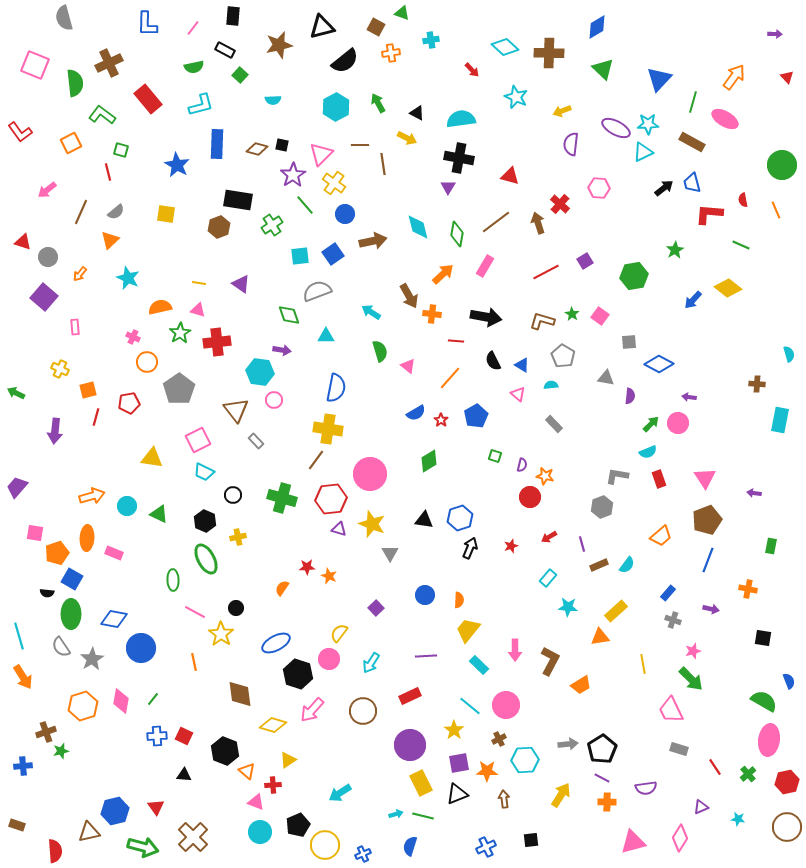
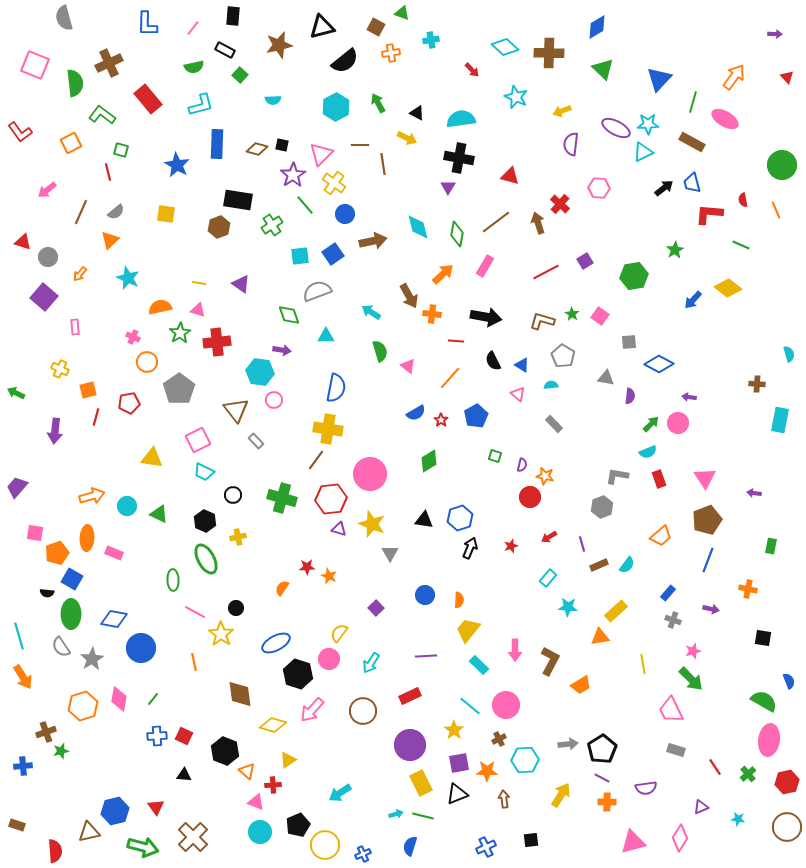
pink diamond at (121, 701): moved 2 px left, 2 px up
gray rectangle at (679, 749): moved 3 px left, 1 px down
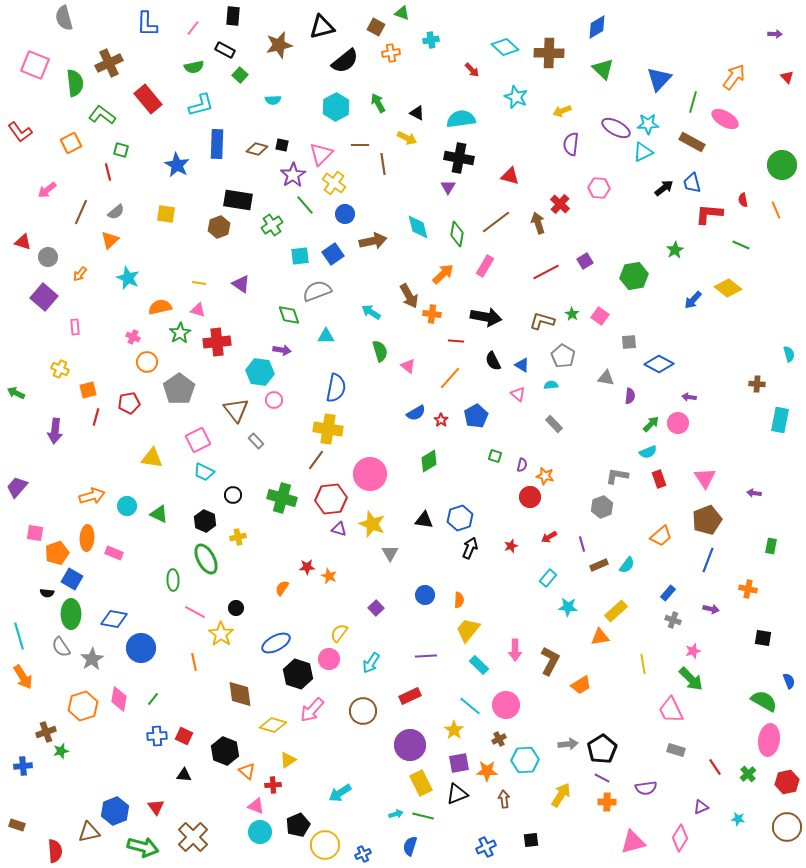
pink triangle at (256, 802): moved 4 px down
blue hexagon at (115, 811): rotated 8 degrees counterclockwise
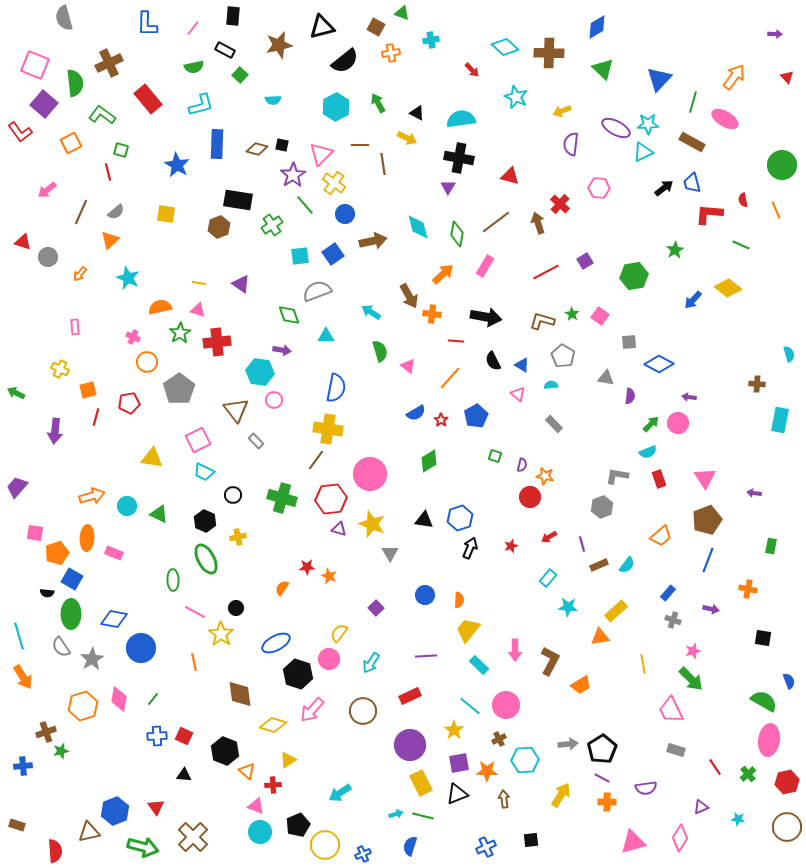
purple square at (44, 297): moved 193 px up
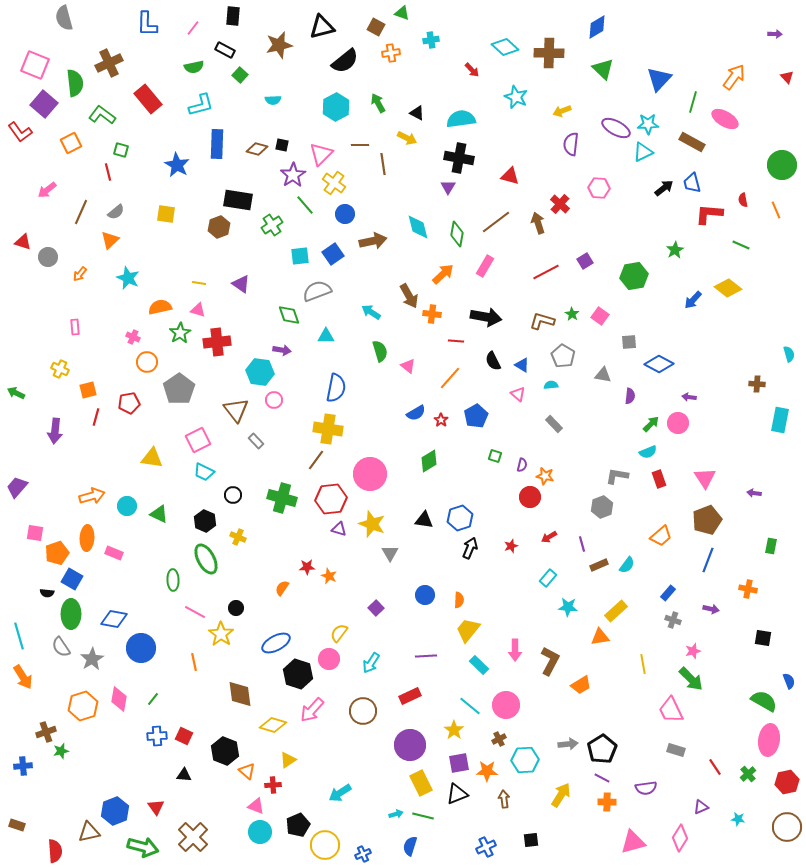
gray triangle at (606, 378): moved 3 px left, 3 px up
yellow cross at (238, 537): rotated 35 degrees clockwise
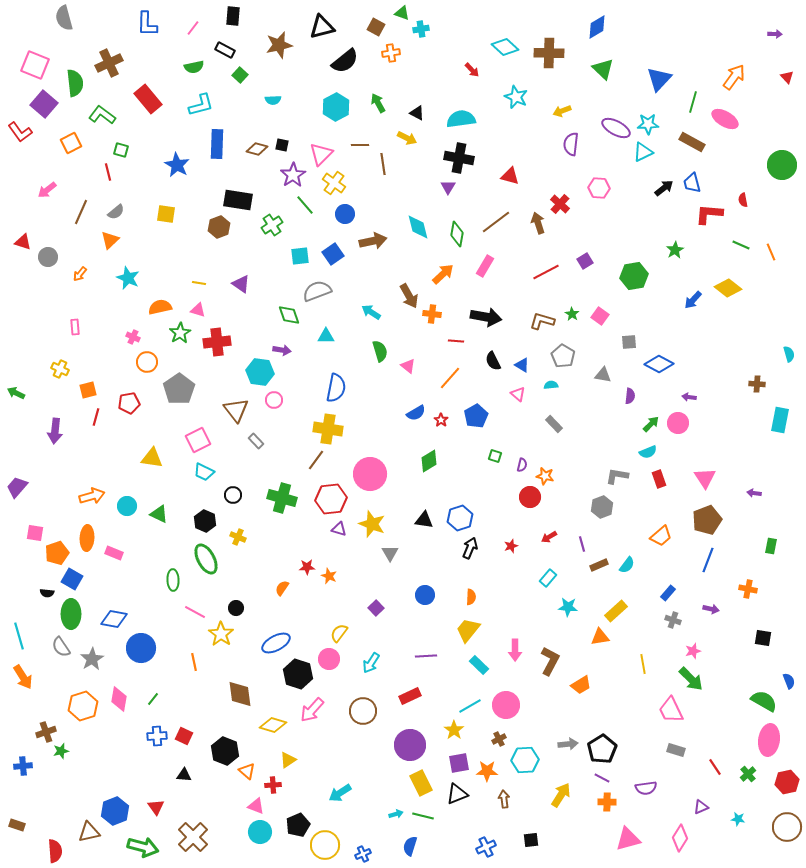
cyan cross at (431, 40): moved 10 px left, 11 px up
orange line at (776, 210): moved 5 px left, 42 px down
orange semicircle at (459, 600): moved 12 px right, 3 px up
cyan line at (470, 706): rotated 70 degrees counterclockwise
pink triangle at (633, 842): moved 5 px left, 3 px up
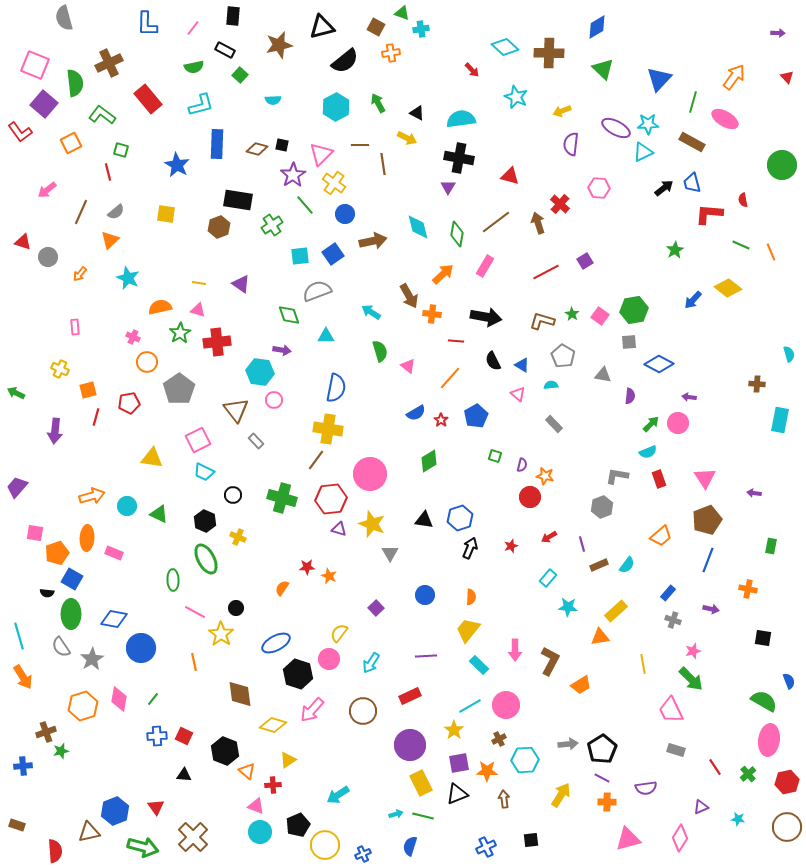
purple arrow at (775, 34): moved 3 px right, 1 px up
green hexagon at (634, 276): moved 34 px down
cyan arrow at (340, 793): moved 2 px left, 2 px down
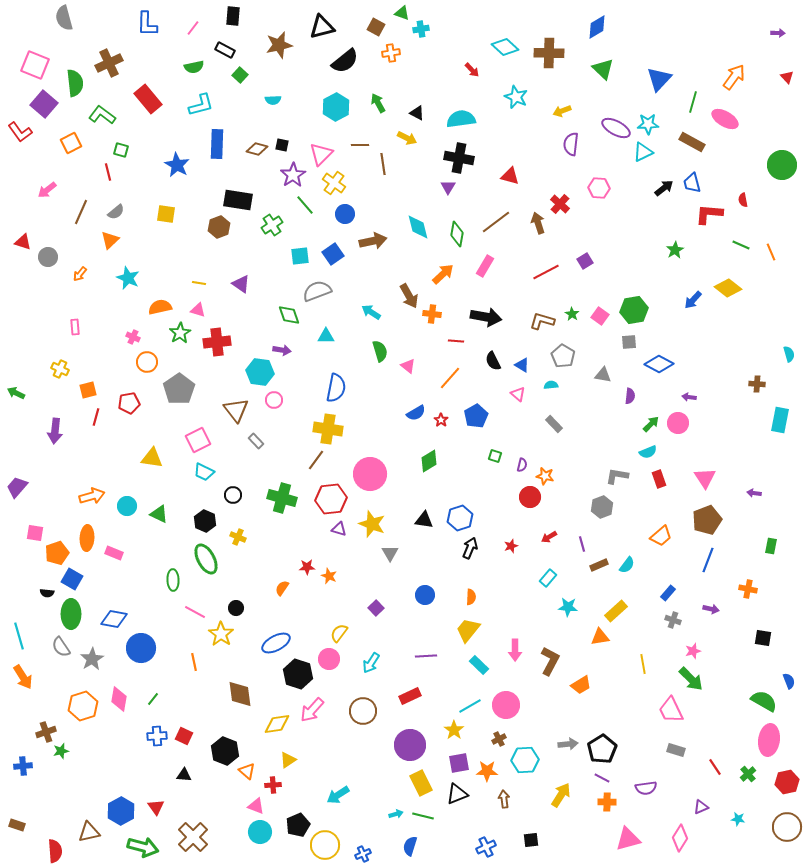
yellow diamond at (273, 725): moved 4 px right, 1 px up; rotated 24 degrees counterclockwise
blue hexagon at (115, 811): moved 6 px right; rotated 8 degrees counterclockwise
